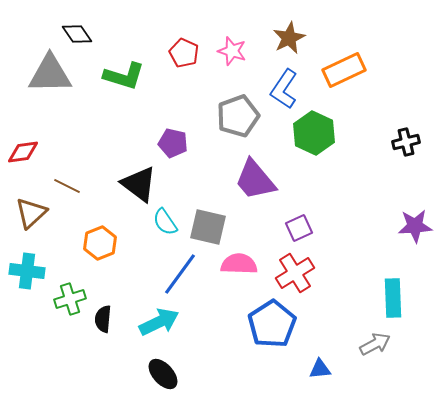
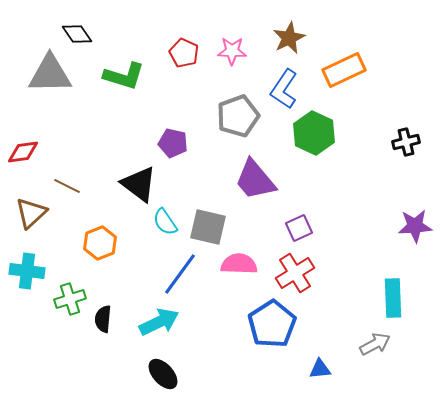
pink star: rotated 16 degrees counterclockwise
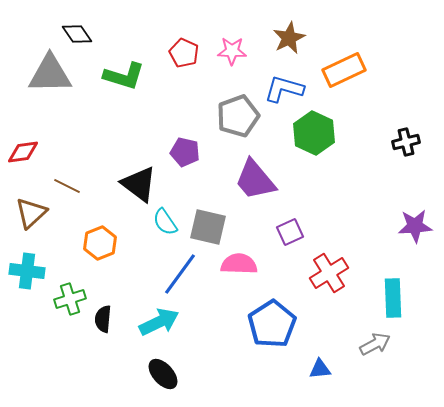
blue L-shape: rotated 72 degrees clockwise
purple pentagon: moved 12 px right, 9 px down
purple square: moved 9 px left, 4 px down
red cross: moved 34 px right
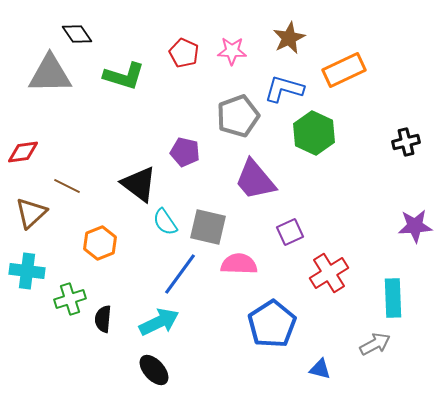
blue triangle: rotated 20 degrees clockwise
black ellipse: moved 9 px left, 4 px up
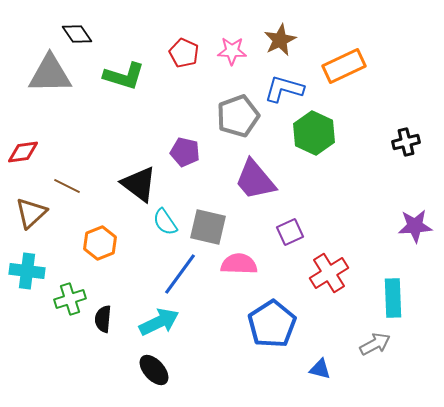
brown star: moved 9 px left, 2 px down
orange rectangle: moved 4 px up
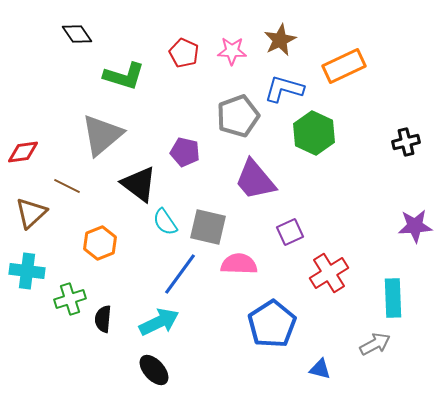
gray triangle: moved 52 px right, 61 px down; rotated 39 degrees counterclockwise
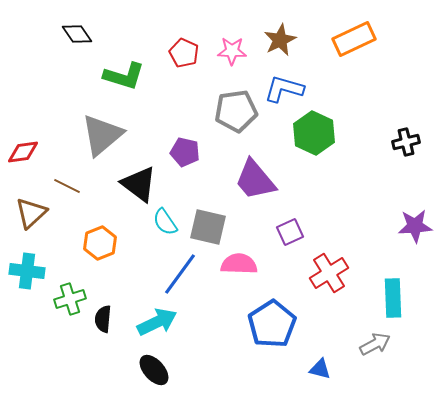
orange rectangle: moved 10 px right, 27 px up
gray pentagon: moved 2 px left, 5 px up; rotated 12 degrees clockwise
cyan arrow: moved 2 px left
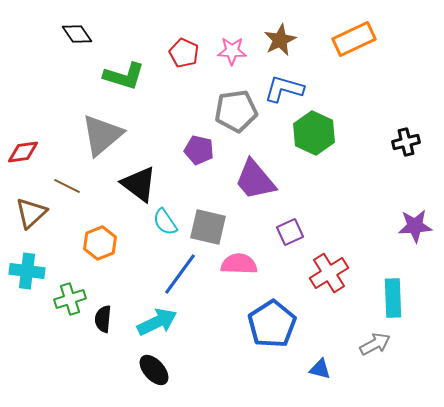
purple pentagon: moved 14 px right, 2 px up
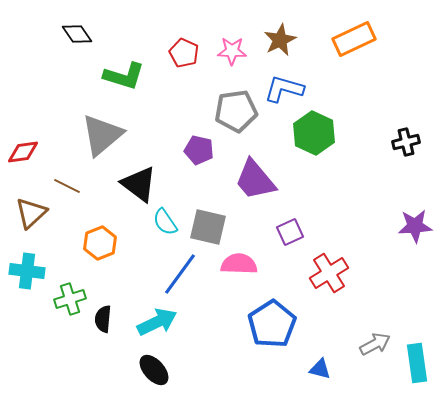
cyan rectangle: moved 24 px right, 65 px down; rotated 6 degrees counterclockwise
